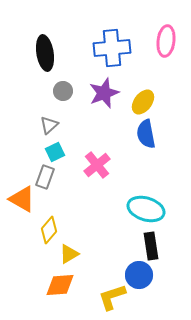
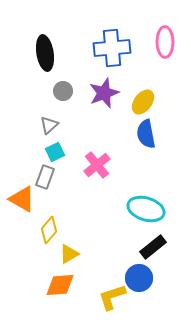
pink ellipse: moved 1 px left, 1 px down; rotated 8 degrees counterclockwise
black rectangle: moved 2 px right, 1 px down; rotated 60 degrees clockwise
blue circle: moved 3 px down
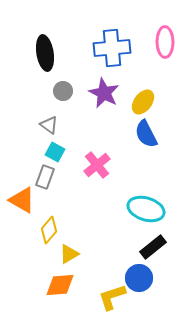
purple star: rotated 24 degrees counterclockwise
gray triangle: rotated 42 degrees counterclockwise
blue semicircle: rotated 16 degrees counterclockwise
cyan square: rotated 36 degrees counterclockwise
orange triangle: moved 1 px down
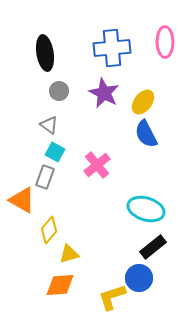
gray circle: moved 4 px left
yellow triangle: rotated 15 degrees clockwise
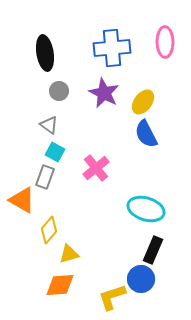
pink cross: moved 1 px left, 3 px down
black rectangle: moved 3 px down; rotated 28 degrees counterclockwise
blue circle: moved 2 px right, 1 px down
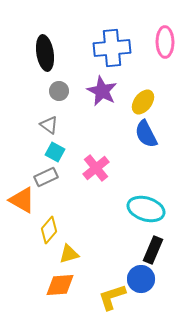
purple star: moved 2 px left, 2 px up
gray rectangle: moved 1 px right; rotated 45 degrees clockwise
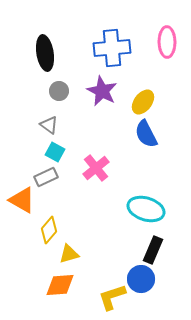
pink ellipse: moved 2 px right
